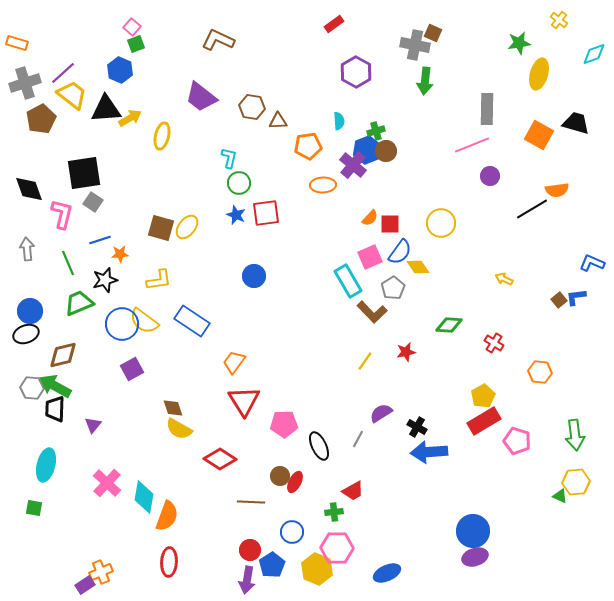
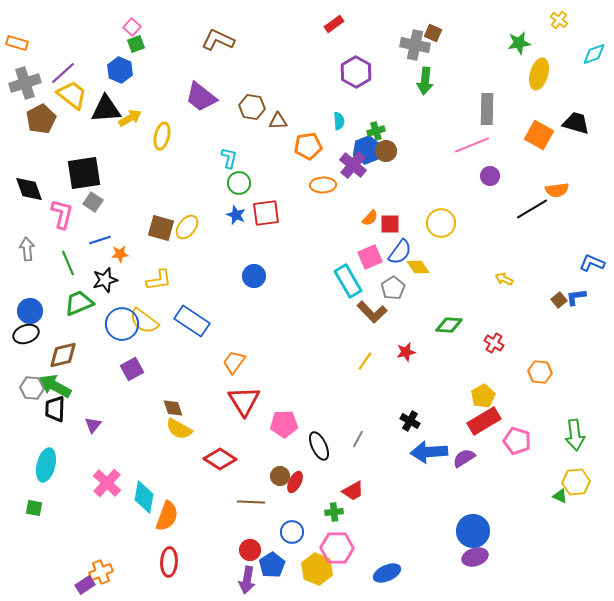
purple semicircle at (381, 413): moved 83 px right, 45 px down
black cross at (417, 427): moved 7 px left, 6 px up
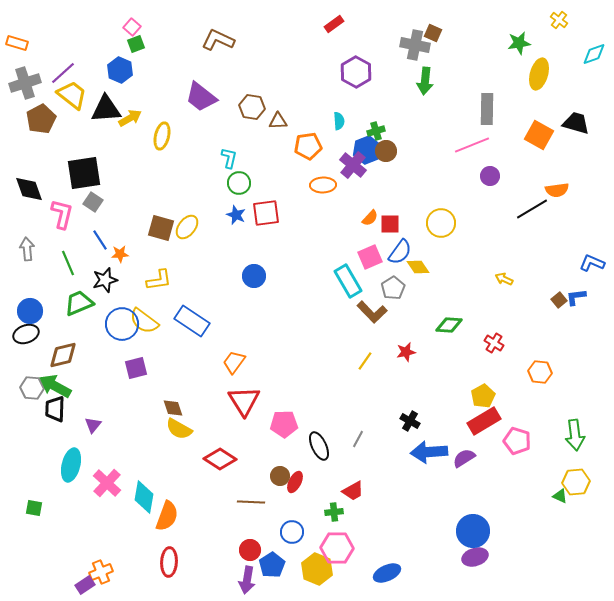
blue line at (100, 240): rotated 75 degrees clockwise
purple square at (132, 369): moved 4 px right, 1 px up; rotated 15 degrees clockwise
cyan ellipse at (46, 465): moved 25 px right
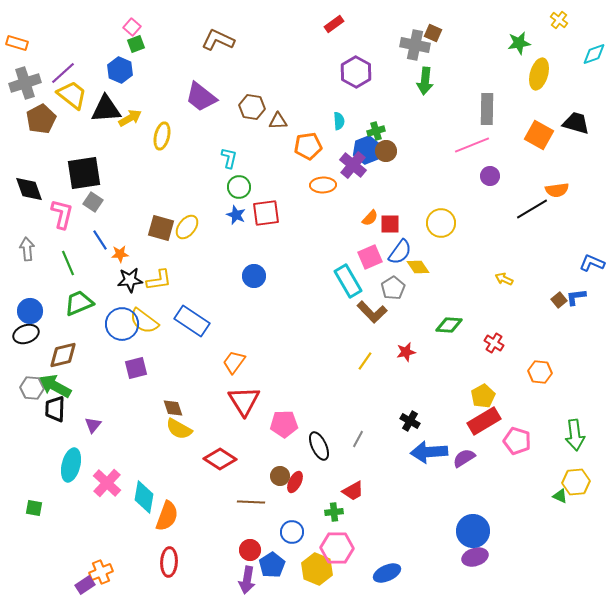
green circle at (239, 183): moved 4 px down
black star at (105, 280): moved 25 px right; rotated 10 degrees clockwise
